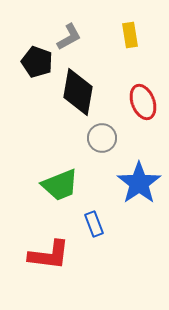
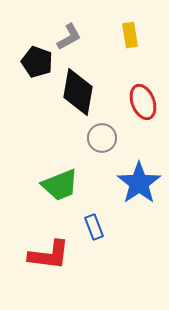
blue rectangle: moved 3 px down
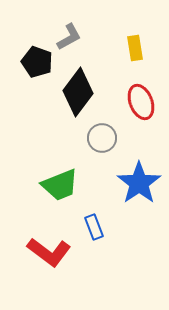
yellow rectangle: moved 5 px right, 13 px down
black diamond: rotated 27 degrees clockwise
red ellipse: moved 2 px left
red L-shape: moved 3 px up; rotated 30 degrees clockwise
